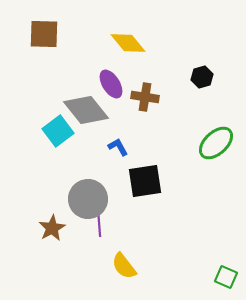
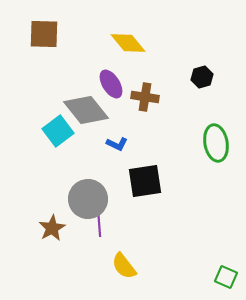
green ellipse: rotated 57 degrees counterclockwise
blue L-shape: moved 1 px left, 3 px up; rotated 145 degrees clockwise
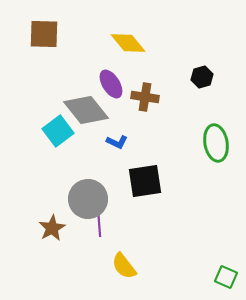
blue L-shape: moved 2 px up
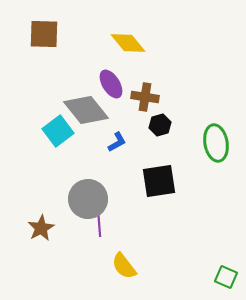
black hexagon: moved 42 px left, 48 px down
blue L-shape: rotated 55 degrees counterclockwise
black square: moved 14 px right
brown star: moved 11 px left
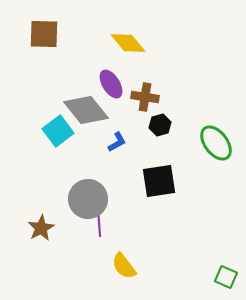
green ellipse: rotated 27 degrees counterclockwise
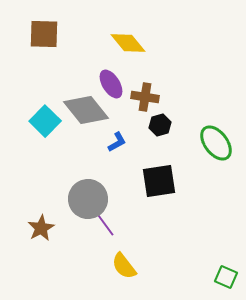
cyan square: moved 13 px left, 10 px up; rotated 8 degrees counterclockwise
purple line: moved 5 px right, 1 px down; rotated 32 degrees counterclockwise
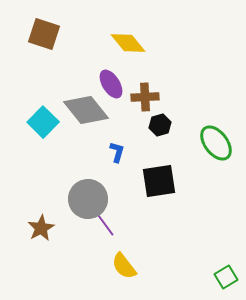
brown square: rotated 16 degrees clockwise
brown cross: rotated 12 degrees counterclockwise
cyan square: moved 2 px left, 1 px down
blue L-shape: moved 10 px down; rotated 45 degrees counterclockwise
green square: rotated 35 degrees clockwise
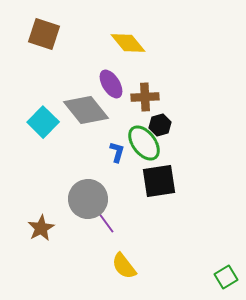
green ellipse: moved 72 px left
purple line: moved 3 px up
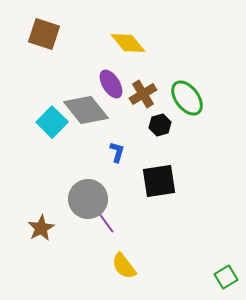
brown cross: moved 2 px left, 3 px up; rotated 28 degrees counterclockwise
cyan square: moved 9 px right
green ellipse: moved 43 px right, 45 px up
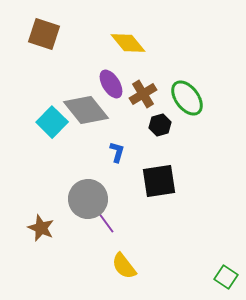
brown star: rotated 20 degrees counterclockwise
green square: rotated 25 degrees counterclockwise
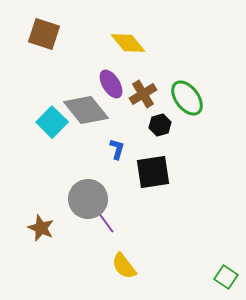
blue L-shape: moved 3 px up
black square: moved 6 px left, 9 px up
